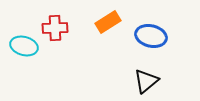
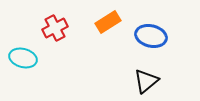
red cross: rotated 25 degrees counterclockwise
cyan ellipse: moved 1 px left, 12 px down
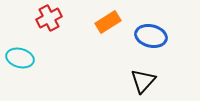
red cross: moved 6 px left, 10 px up
cyan ellipse: moved 3 px left
black triangle: moved 3 px left; rotated 8 degrees counterclockwise
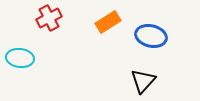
cyan ellipse: rotated 8 degrees counterclockwise
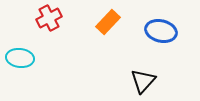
orange rectangle: rotated 15 degrees counterclockwise
blue ellipse: moved 10 px right, 5 px up
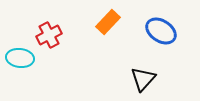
red cross: moved 17 px down
blue ellipse: rotated 20 degrees clockwise
black triangle: moved 2 px up
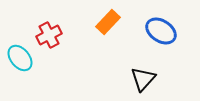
cyan ellipse: rotated 44 degrees clockwise
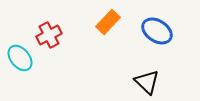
blue ellipse: moved 4 px left
black triangle: moved 4 px right, 3 px down; rotated 28 degrees counterclockwise
